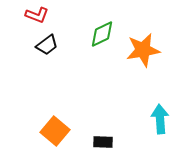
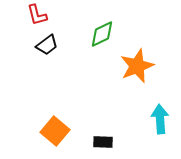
red L-shape: rotated 55 degrees clockwise
orange star: moved 6 px left, 16 px down; rotated 12 degrees counterclockwise
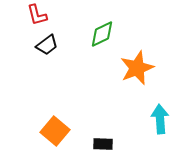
orange star: moved 2 px down
black rectangle: moved 2 px down
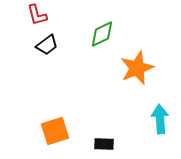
orange square: rotated 32 degrees clockwise
black rectangle: moved 1 px right
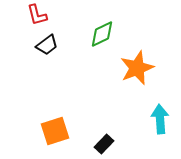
black rectangle: rotated 48 degrees counterclockwise
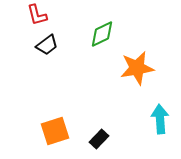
orange star: rotated 12 degrees clockwise
black rectangle: moved 5 px left, 5 px up
